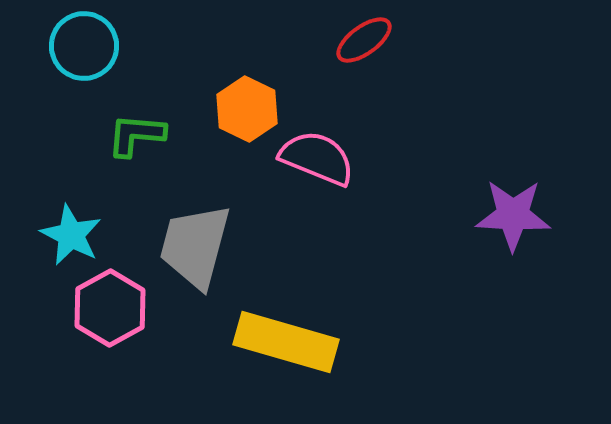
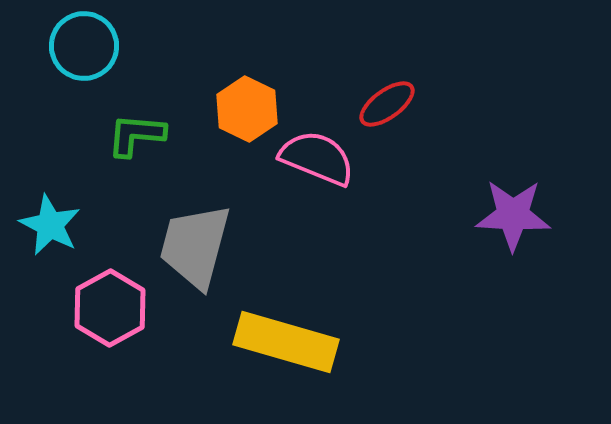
red ellipse: moved 23 px right, 64 px down
cyan star: moved 21 px left, 10 px up
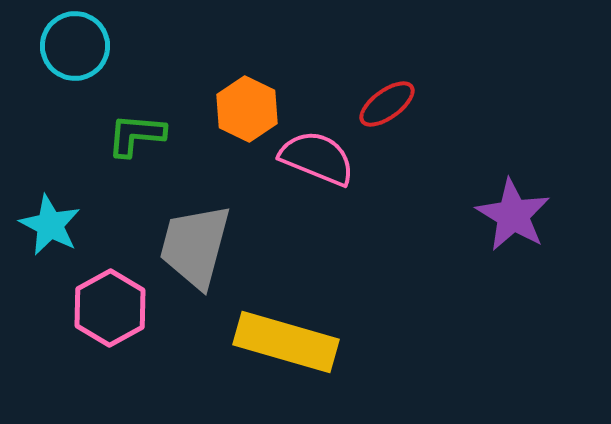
cyan circle: moved 9 px left
purple star: rotated 28 degrees clockwise
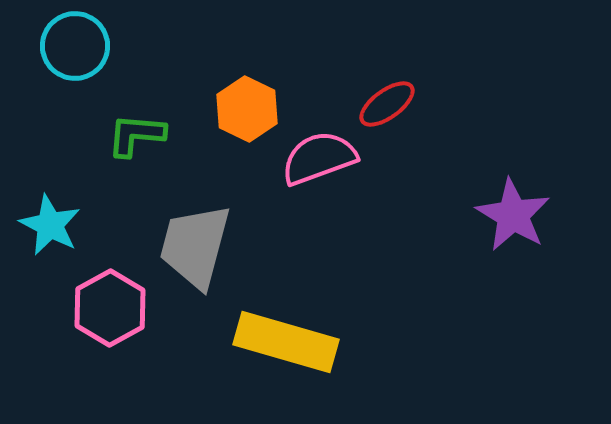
pink semicircle: moved 2 px right; rotated 42 degrees counterclockwise
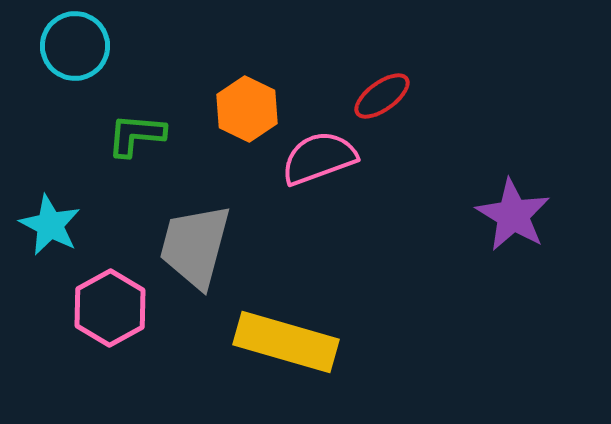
red ellipse: moved 5 px left, 8 px up
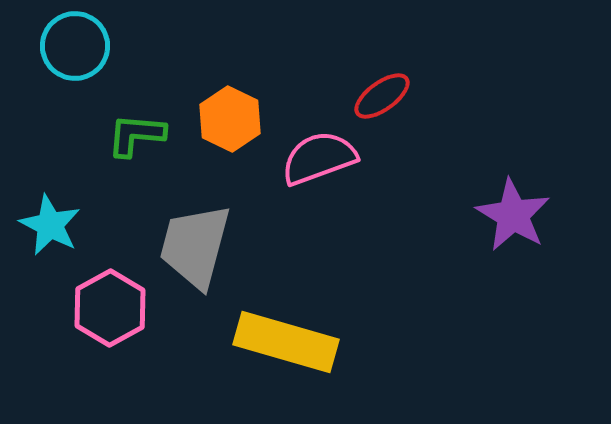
orange hexagon: moved 17 px left, 10 px down
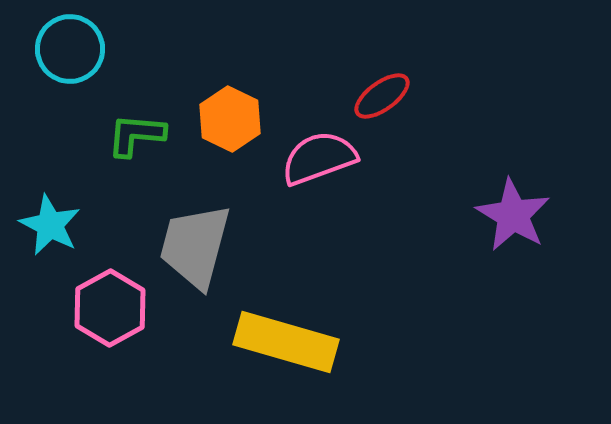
cyan circle: moved 5 px left, 3 px down
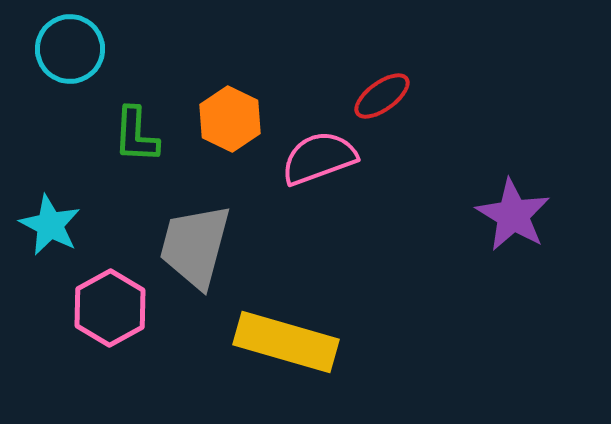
green L-shape: rotated 92 degrees counterclockwise
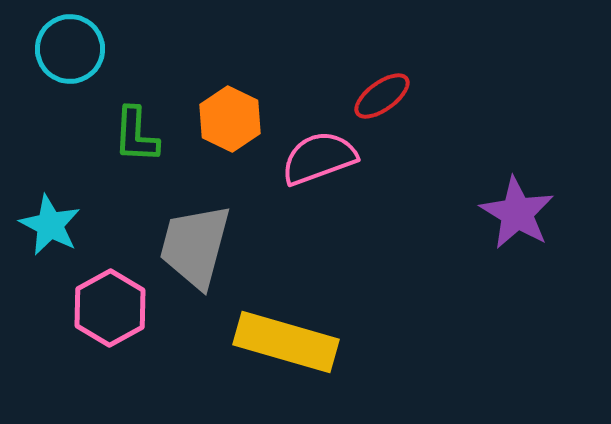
purple star: moved 4 px right, 2 px up
